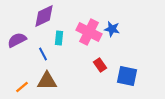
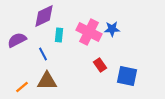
blue star: rotated 14 degrees counterclockwise
cyan rectangle: moved 3 px up
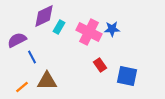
cyan rectangle: moved 8 px up; rotated 24 degrees clockwise
blue line: moved 11 px left, 3 px down
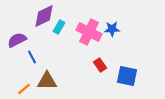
orange line: moved 2 px right, 2 px down
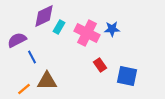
pink cross: moved 2 px left, 1 px down
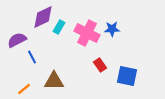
purple diamond: moved 1 px left, 1 px down
brown triangle: moved 7 px right
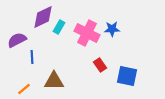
blue line: rotated 24 degrees clockwise
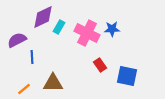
brown triangle: moved 1 px left, 2 px down
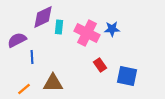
cyan rectangle: rotated 24 degrees counterclockwise
